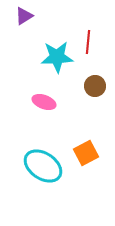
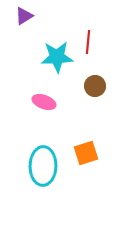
orange square: rotated 10 degrees clockwise
cyan ellipse: rotated 57 degrees clockwise
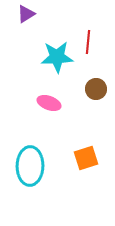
purple triangle: moved 2 px right, 2 px up
brown circle: moved 1 px right, 3 px down
pink ellipse: moved 5 px right, 1 px down
orange square: moved 5 px down
cyan ellipse: moved 13 px left
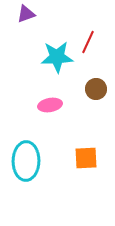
purple triangle: rotated 12 degrees clockwise
red line: rotated 20 degrees clockwise
pink ellipse: moved 1 px right, 2 px down; rotated 30 degrees counterclockwise
orange square: rotated 15 degrees clockwise
cyan ellipse: moved 4 px left, 5 px up
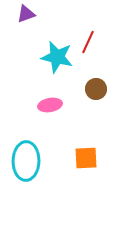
cyan star: rotated 16 degrees clockwise
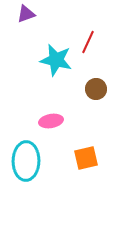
cyan star: moved 1 px left, 3 px down
pink ellipse: moved 1 px right, 16 px down
orange square: rotated 10 degrees counterclockwise
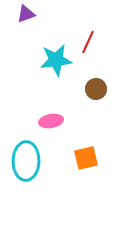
cyan star: rotated 20 degrees counterclockwise
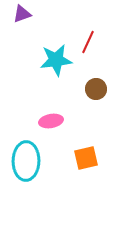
purple triangle: moved 4 px left
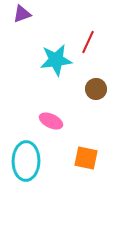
pink ellipse: rotated 35 degrees clockwise
orange square: rotated 25 degrees clockwise
